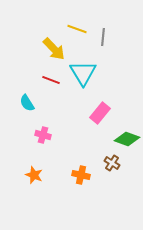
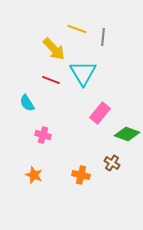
green diamond: moved 5 px up
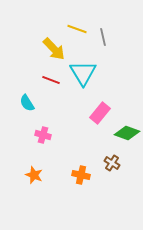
gray line: rotated 18 degrees counterclockwise
green diamond: moved 1 px up
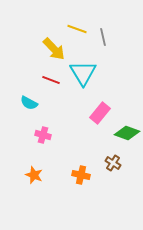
cyan semicircle: moved 2 px right; rotated 30 degrees counterclockwise
brown cross: moved 1 px right
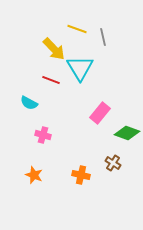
cyan triangle: moved 3 px left, 5 px up
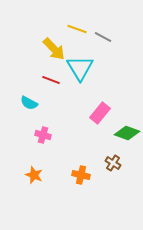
gray line: rotated 48 degrees counterclockwise
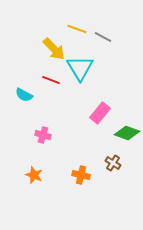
cyan semicircle: moved 5 px left, 8 px up
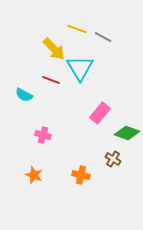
brown cross: moved 4 px up
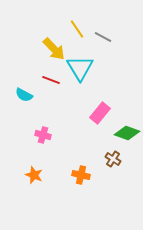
yellow line: rotated 36 degrees clockwise
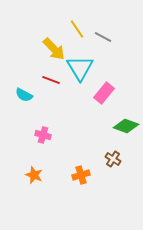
pink rectangle: moved 4 px right, 20 px up
green diamond: moved 1 px left, 7 px up
orange cross: rotated 30 degrees counterclockwise
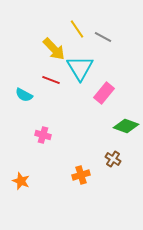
orange star: moved 13 px left, 6 px down
